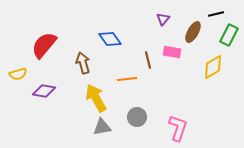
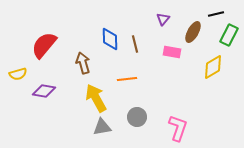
blue diamond: rotated 35 degrees clockwise
brown line: moved 13 px left, 16 px up
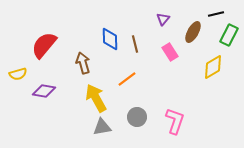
pink rectangle: moved 2 px left; rotated 48 degrees clockwise
orange line: rotated 30 degrees counterclockwise
pink L-shape: moved 3 px left, 7 px up
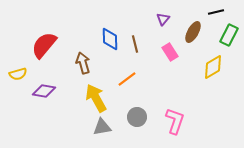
black line: moved 2 px up
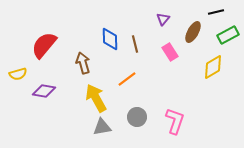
green rectangle: moved 1 px left; rotated 35 degrees clockwise
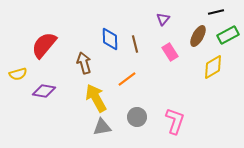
brown ellipse: moved 5 px right, 4 px down
brown arrow: moved 1 px right
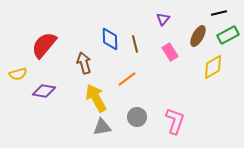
black line: moved 3 px right, 1 px down
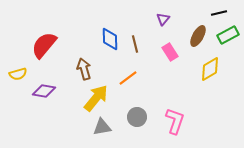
brown arrow: moved 6 px down
yellow diamond: moved 3 px left, 2 px down
orange line: moved 1 px right, 1 px up
yellow arrow: rotated 68 degrees clockwise
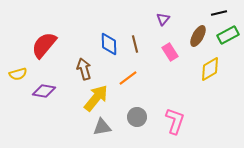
blue diamond: moved 1 px left, 5 px down
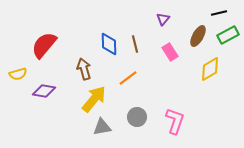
yellow arrow: moved 2 px left, 1 px down
